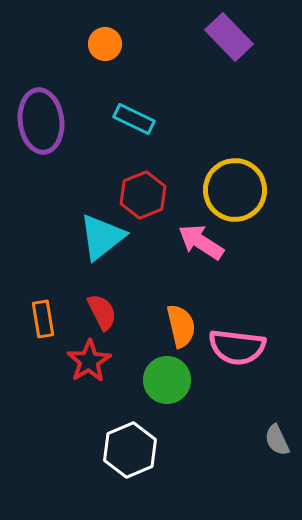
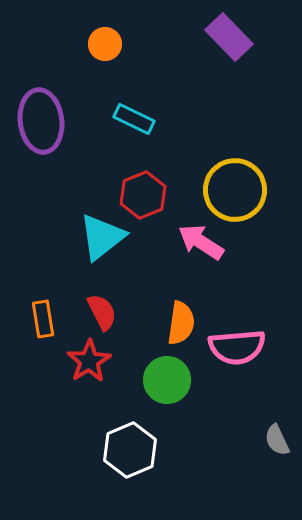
orange semicircle: moved 3 px up; rotated 21 degrees clockwise
pink semicircle: rotated 12 degrees counterclockwise
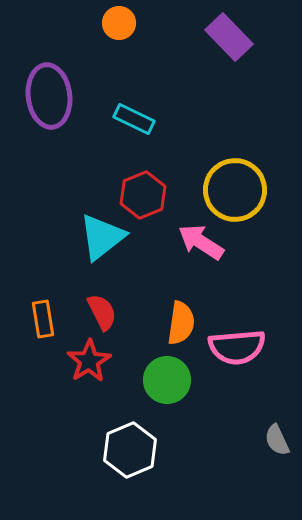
orange circle: moved 14 px right, 21 px up
purple ellipse: moved 8 px right, 25 px up
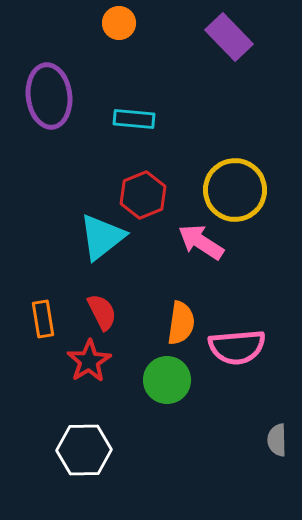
cyan rectangle: rotated 21 degrees counterclockwise
gray semicircle: rotated 24 degrees clockwise
white hexagon: moved 46 px left; rotated 22 degrees clockwise
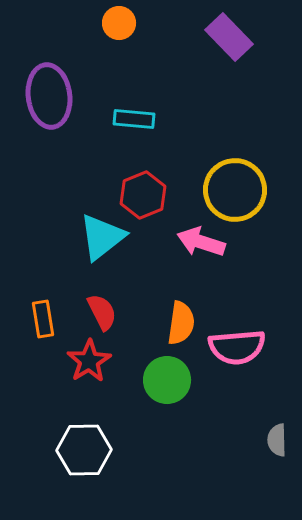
pink arrow: rotated 15 degrees counterclockwise
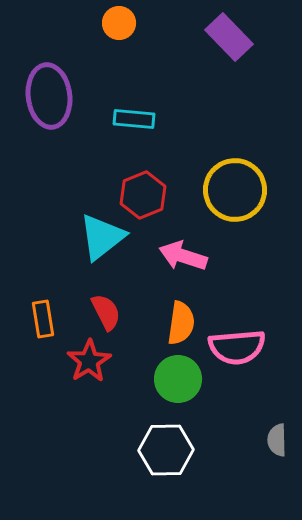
pink arrow: moved 18 px left, 14 px down
red semicircle: moved 4 px right
green circle: moved 11 px right, 1 px up
white hexagon: moved 82 px right
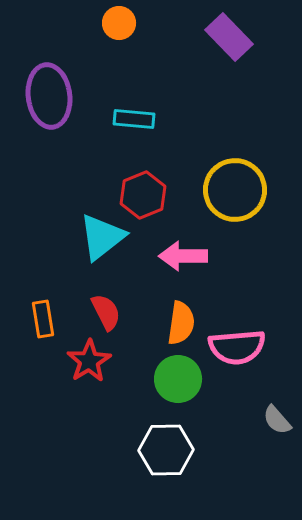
pink arrow: rotated 18 degrees counterclockwise
gray semicircle: moved 20 px up; rotated 40 degrees counterclockwise
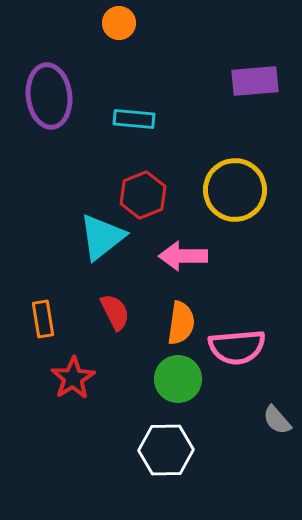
purple rectangle: moved 26 px right, 44 px down; rotated 51 degrees counterclockwise
red semicircle: moved 9 px right
red star: moved 16 px left, 17 px down
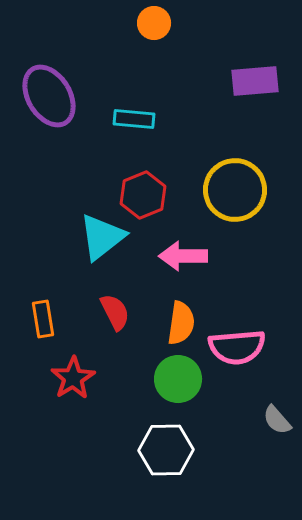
orange circle: moved 35 px right
purple ellipse: rotated 24 degrees counterclockwise
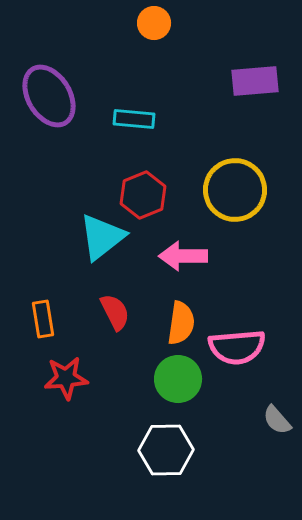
red star: moved 7 px left; rotated 27 degrees clockwise
